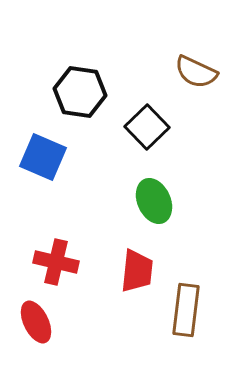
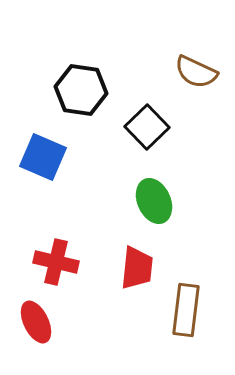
black hexagon: moved 1 px right, 2 px up
red trapezoid: moved 3 px up
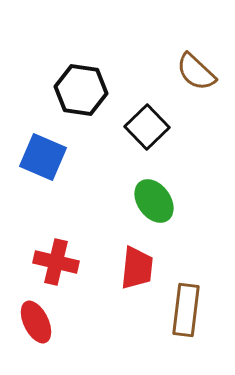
brown semicircle: rotated 18 degrees clockwise
green ellipse: rotated 12 degrees counterclockwise
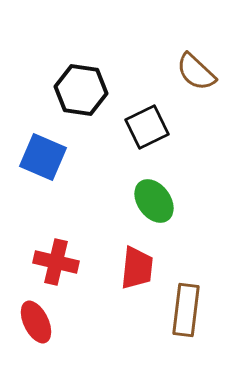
black square: rotated 18 degrees clockwise
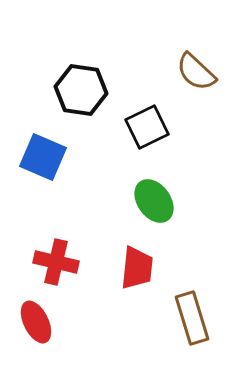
brown rectangle: moved 6 px right, 8 px down; rotated 24 degrees counterclockwise
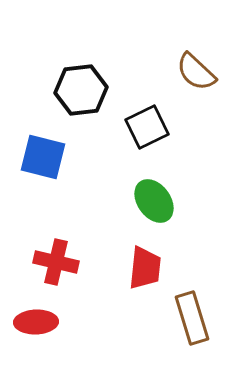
black hexagon: rotated 15 degrees counterclockwise
blue square: rotated 9 degrees counterclockwise
red trapezoid: moved 8 px right
red ellipse: rotated 66 degrees counterclockwise
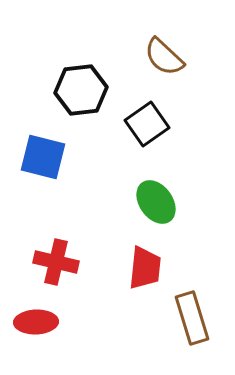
brown semicircle: moved 32 px left, 15 px up
black square: moved 3 px up; rotated 9 degrees counterclockwise
green ellipse: moved 2 px right, 1 px down
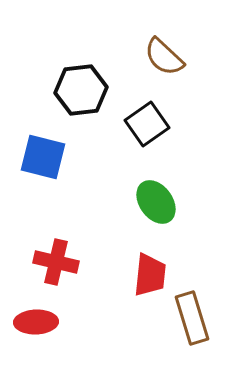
red trapezoid: moved 5 px right, 7 px down
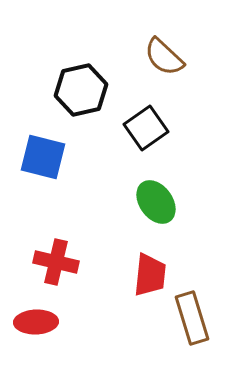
black hexagon: rotated 6 degrees counterclockwise
black square: moved 1 px left, 4 px down
